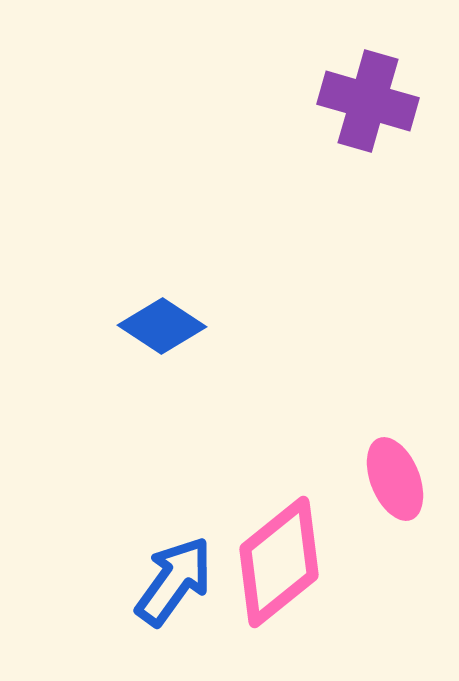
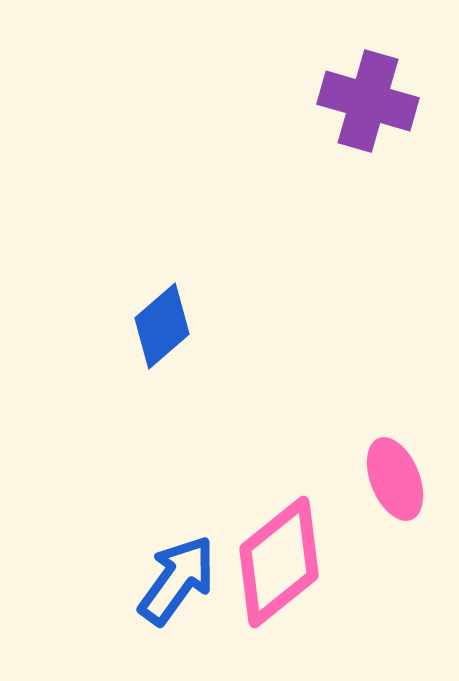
blue diamond: rotated 74 degrees counterclockwise
blue arrow: moved 3 px right, 1 px up
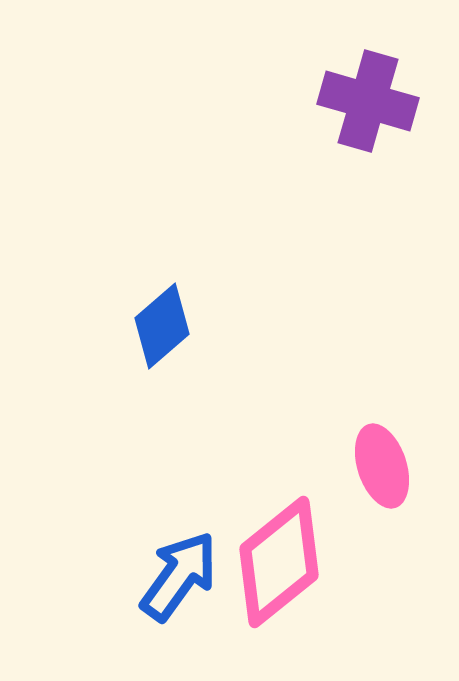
pink ellipse: moved 13 px left, 13 px up; rotated 4 degrees clockwise
blue arrow: moved 2 px right, 4 px up
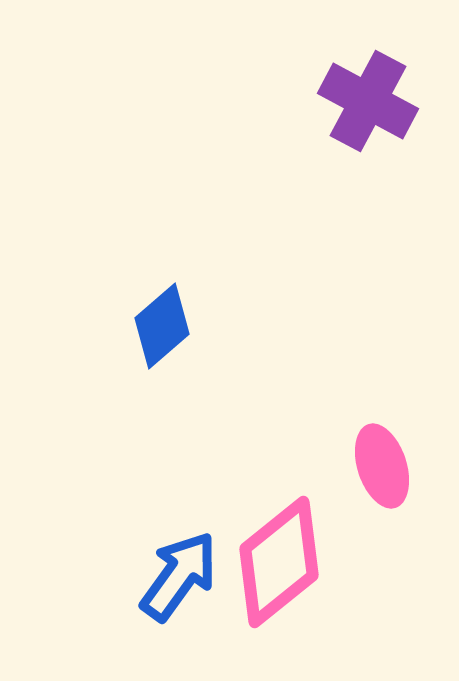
purple cross: rotated 12 degrees clockwise
